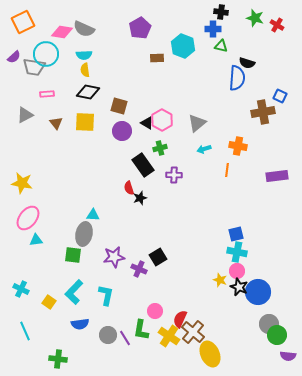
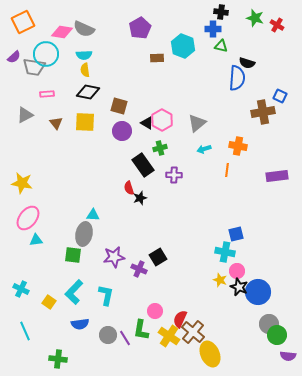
cyan cross at (237, 252): moved 12 px left
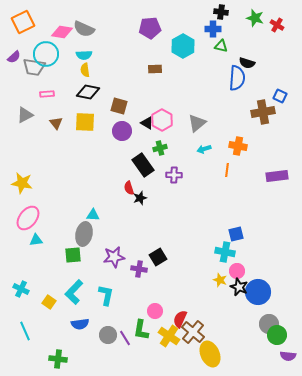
purple pentagon at (140, 28): moved 10 px right; rotated 25 degrees clockwise
cyan hexagon at (183, 46): rotated 10 degrees clockwise
brown rectangle at (157, 58): moved 2 px left, 11 px down
green square at (73, 255): rotated 12 degrees counterclockwise
purple cross at (139, 269): rotated 14 degrees counterclockwise
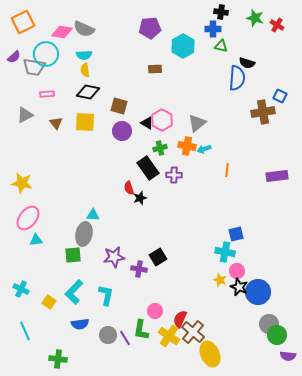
orange cross at (238, 146): moved 51 px left
black rectangle at (143, 165): moved 5 px right, 3 px down
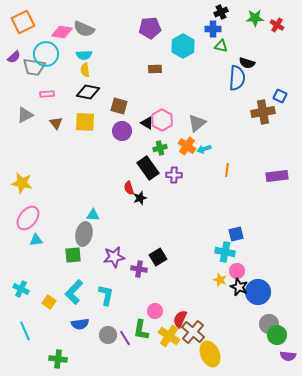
black cross at (221, 12): rotated 32 degrees counterclockwise
green star at (255, 18): rotated 18 degrees counterclockwise
orange cross at (187, 146): rotated 24 degrees clockwise
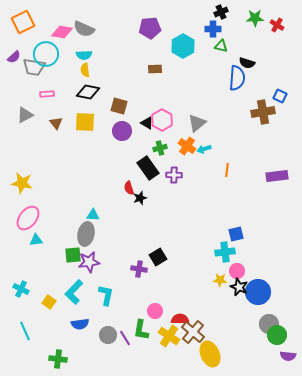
gray ellipse at (84, 234): moved 2 px right
cyan cross at (225, 252): rotated 18 degrees counterclockwise
purple star at (114, 257): moved 25 px left, 5 px down
yellow star at (220, 280): rotated 16 degrees counterclockwise
red semicircle at (180, 319): rotated 66 degrees clockwise
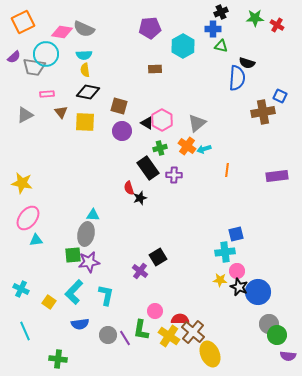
brown triangle at (56, 123): moved 5 px right, 11 px up
purple cross at (139, 269): moved 1 px right, 2 px down; rotated 28 degrees clockwise
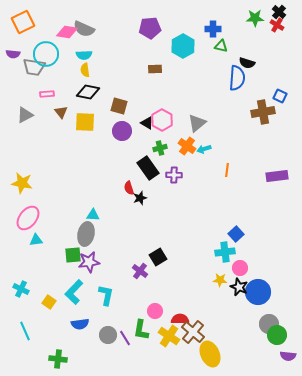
black cross at (221, 12): moved 58 px right; rotated 24 degrees counterclockwise
pink diamond at (62, 32): moved 5 px right
purple semicircle at (14, 57): moved 1 px left, 3 px up; rotated 48 degrees clockwise
blue square at (236, 234): rotated 28 degrees counterclockwise
pink circle at (237, 271): moved 3 px right, 3 px up
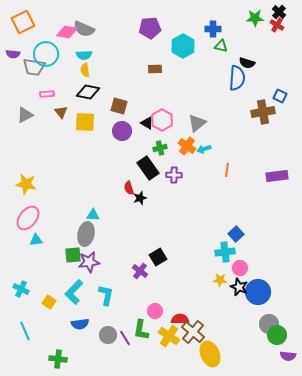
yellow star at (22, 183): moved 4 px right, 1 px down
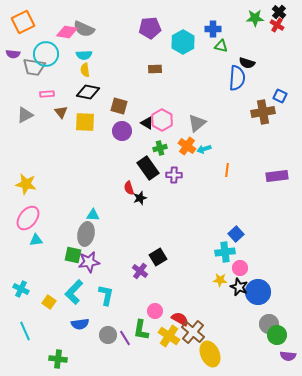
cyan hexagon at (183, 46): moved 4 px up
green square at (73, 255): rotated 18 degrees clockwise
red semicircle at (180, 319): rotated 30 degrees clockwise
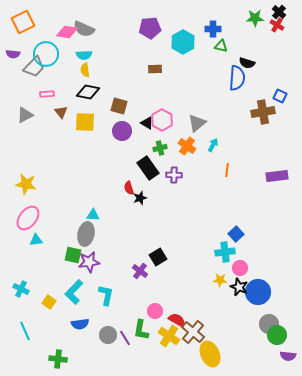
gray trapezoid at (34, 67): rotated 55 degrees counterclockwise
cyan arrow at (204, 149): moved 9 px right, 4 px up; rotated 136 degrees clockwise
red semicircle at (180, 319): moved 3 px left, 1 px down
